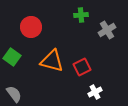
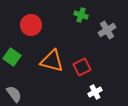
green cross: rotated 24 degrees clockwise
red circle: moved 2 px up
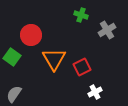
red circle: moved 10 px down
orange triangle: moved 2 px right, 2 px up; rotated 45 degrees clockwise
gray semicircle: rotated 108 degrees counterclockwise
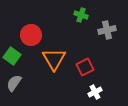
gray cross: rotated 18 degrees clockwise
green square: moved 1 px up
red square: moved 3 px right
gray semicircle: moved 11 px up
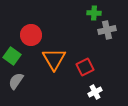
green cross: moved 13 px right, 2 px up; rotated 16 degrees counterclockwise
gray semicircle: moved 2 px right, 2 px up
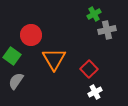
green cross: moved 1 px down; rotated 32 degrees counterclockwise
red square: moved 4 px right, 2 px down; rotated 18 degrees counterclockwise
